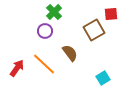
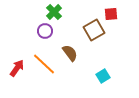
cyan square: moved 2 px up
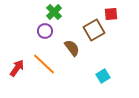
brown semicircle: moved 2 px right, 5 px up
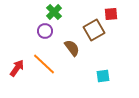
cyan square: rotated 24 degrees clockwise
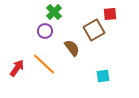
red square: moved 1 px left
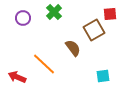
purple circle: moved 22 px left, 13 px up
brown semicircle: moved 1 px right
red arrow: moved 9 px down; rotated 102 degrees counterclockwise
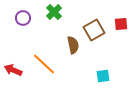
red square: moved 11 px right, 10 px down
brown semicircle: moved 3 px up; rotated 24 degrees clockwise
red arrow: moved 4 px left, 7 px up
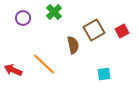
red square: moved 1 px right, 7 px down; rotated 24 degrees counterclockwise
cyan square: moved 1 px right, 2 px up
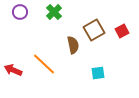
purple circle: moved 3 px left, 6 px up
cyan square: moved 6 px left, 1 px up
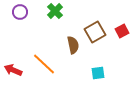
green cross: moved 1 px right, 1 px up
brown square: moved 1 px right, 2 px down
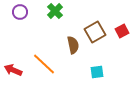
cyan square: moved 1 px left, 1 px up
